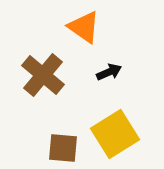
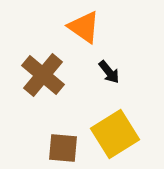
black arrow: rotated 75 degrees clockwise
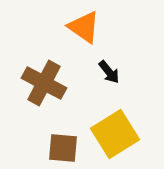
brown cross: moved 1 px right, 8 px down; rotated 12 degrees counterclockwise
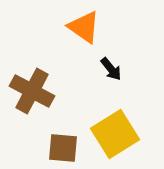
black arrow: moved 2 px right, 3 px up
brown cross: moved 12 px left, 8 px down
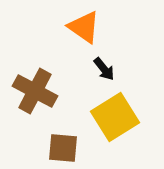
black arrow: moved 7 px left
brown cross: moved 3 px right
yellow square: moved 17 px up
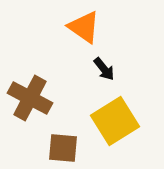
brown cross: moved 5 px left, 7 px down
yellow square: moved 4 px down
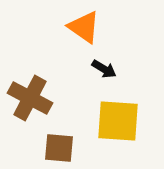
black arrow: rotated 20 degrees counterclockwise
yellow square: moved 3 px right; rotated 36 degrees clockwise
brown square: moved 4 px left
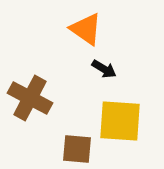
orange triangle: moved 2 px right, 2 px down
yellow square: moved 2 px right
brown square: moved 18 px right, 1 px down
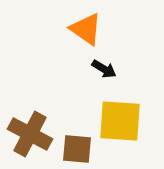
brown cross: moved 36 px down
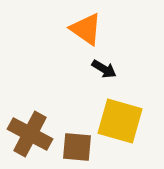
yellow square: rotated 12 degrees clockwise
brown square: moved 2 px up
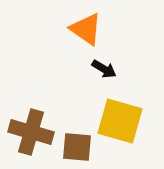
brown cross: moved 1 px right, 2 px up; rotated 12 degrees counterclockwise
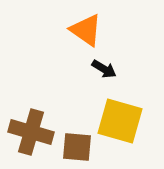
orange triangle: moved 1 px down
